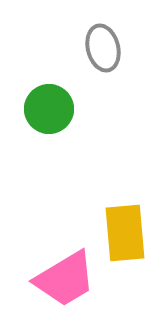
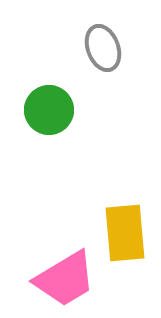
gray ellipse: rotated 6 degrees counterclockwise
green circle: moved 1 px down
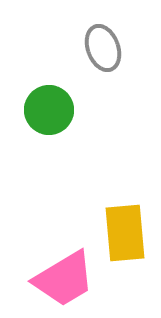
pink trapezoid: moved 1 px left
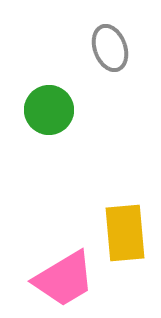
gray ellipse: moved 7 px right
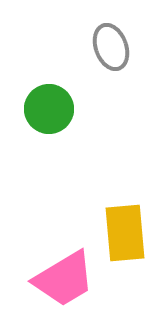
gray ellipse: moved 1 px right, 1 px up
green circle: moved 1 px up
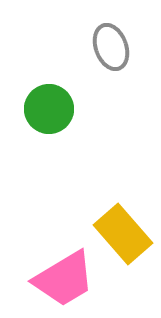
yellow rectangle: moved 2 px left, 1 px down; rotated 36 degrees counterclockwise
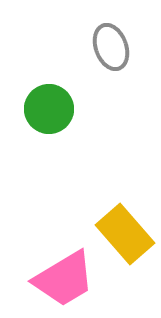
yellow rectangle: moved 2 px right
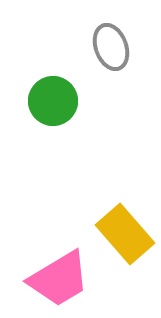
green circle: moved 4 px right, 8 px up
pink trapezoid: moved 5 px left
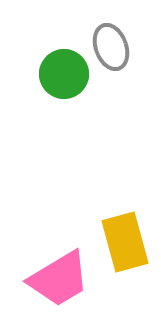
green circle: moved 11 px right, 27 px up
yellow rectangle: moved 8 px down; rotated 26 degrees clockwise
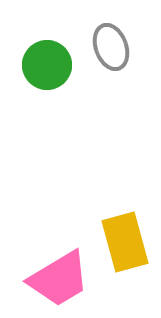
green circle: moved 17 px left, 9 px up
